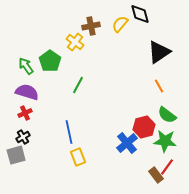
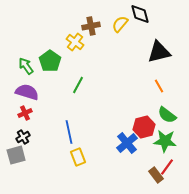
black triangle: rotated 20 degrees clockwise
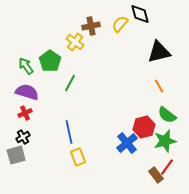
green line: moved 8 px left, 2 px up
green star: rotated 20 degrees counterclockwise
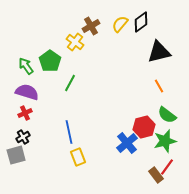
black diamond: moved 1 px right, 8 px down; rotated 70 degrees clockwise
brown cross: rotated 18 degrees counterclockwise
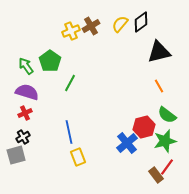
yellow cross: moved 4 px left, 11 px up; rotated 30 degrees clockwise
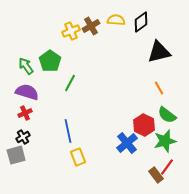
yellow semicircle: moved 4 px left, 4 px up; rotated 54 degrees clockwise
orange line: moved 2 px down
red hexagon: moved 2 px up; rotated 20 degrees counterclockwise
blue line: moved 1 px left, 1 px up
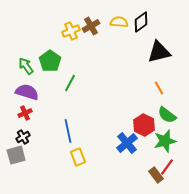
yellow semicircle: moved 3 px right, 2 px down
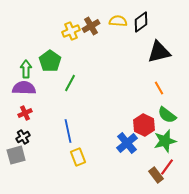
yellow semicircle: moved 1 px left, 1 px up
green arrow: moved 3 px down; rotated 36 degrees clockwise
purple semicircle: moved 3 px left, 4 px up; rotated 15 degrees counterclockwise
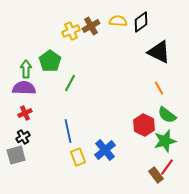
black triangle: rotated 40 degrees clockwise
blue cross: moved 22 px left, 7 px down
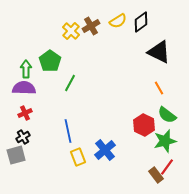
yellow semicircle: rotated 144 degrees clockwise
yellow cross: rotated 24 degrees counterclockwise
